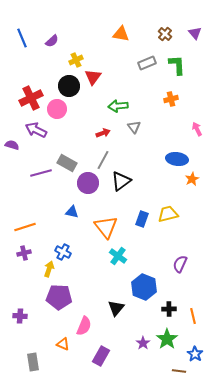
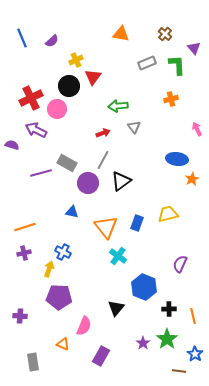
purple triangle at (195, 33): moved 1 px left, 15 px down
blue rectangle at (142, 219): moved 5 px left, 4 px down
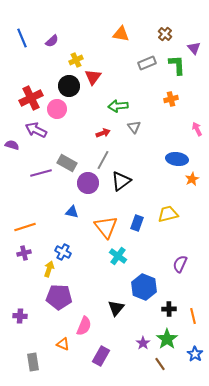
brown line at (179, 371): moved 19 px left, 7 px up; rotated 48 degrees clockwise
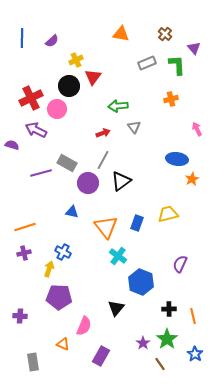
blue line at (22, 38): rotated 24 degrees clockwise
blue hexagon at (144, 287): moved 3 px left, 5 px up
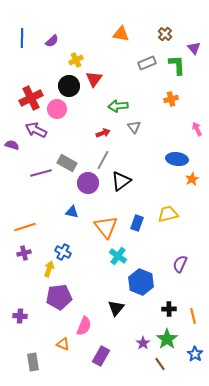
red triangle at (93, 77): moved 1 px right, 2 px down
purple pentagon at (59, 297): rotated 10 degrees counterclockwise
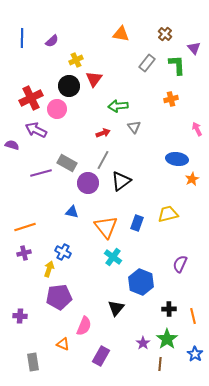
gray rectangle at (147, 63): rotated 30 degrees counterclockwise
cyan cross at (118, 256): moved 5 px left, 1 px down
brown line at (160, 364): rotated 40 degrees clockwise
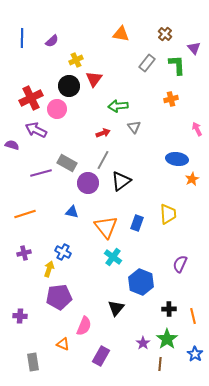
yellow trapezoid at (168, 214): rotated 100 degrees clockwise
orange line at (25, 227): moved 13 px up
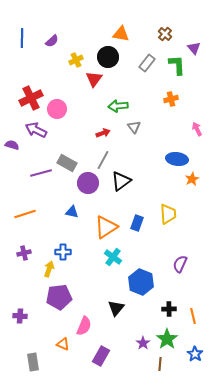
black circle at (69, 86): moved 39 px right, 29 px up
orange triangle at (106, 227): rotated 35 degrees clockwise
blue cross at (63, 252): rotated 28 degrees counterclockwise
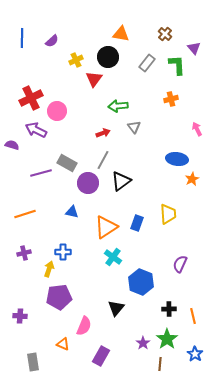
pink circle at (57, 109): moved 2 px down
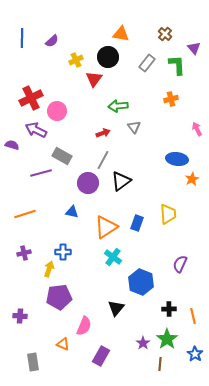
gray rectangle at (67, 163): moved 5 px left, 7 px up
